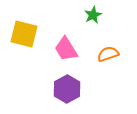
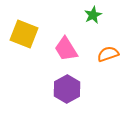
yellow square: rotated 8 degrees clockwise
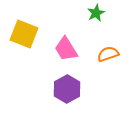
green star: moved 3 px right, 2 px up
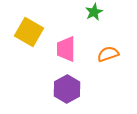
green star: moved 2 px left, 1 px up
yellow square: moved 5 px right, 2 px up; rotated 8 degrees clockwise
pink trapezoid: rotated 32 degrees clockwise
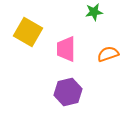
green star: rotated 18 degrees clockwise
yellow square: moved 1 px left
purple hexagon: moved 1 px right, 3 px down; rotated 16 degrees clockwise
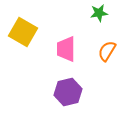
green star: moved 5 px right, 1 px down
yellow square: moved 5 px left
orange semicircle: moved 1 px left, 3 px up; rotated 40 degrees counterclockwise
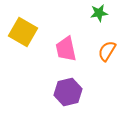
pink trapezoid: rotated 12 degrees counterclockwise
